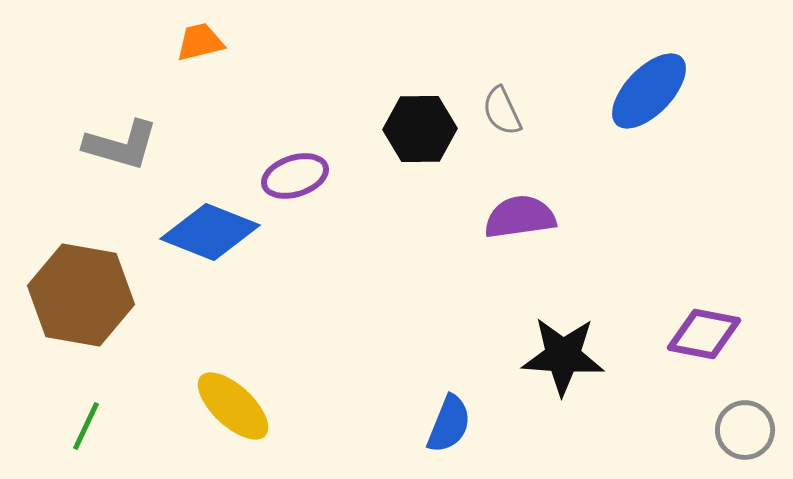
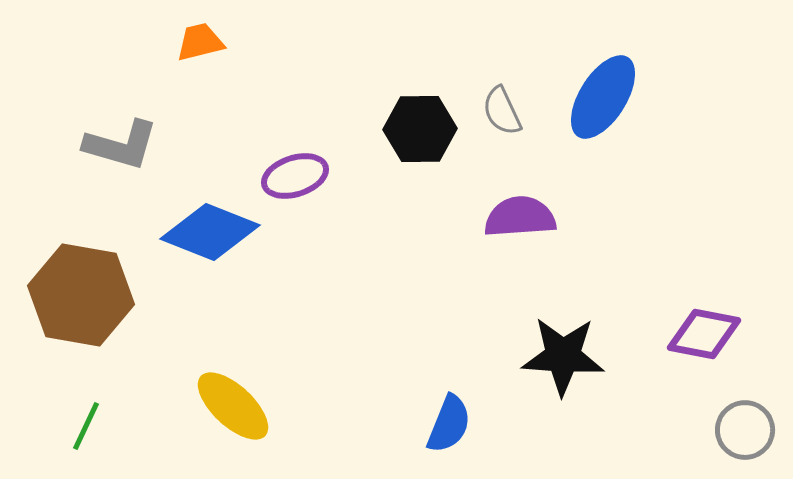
blue ellipse: moved 46 px left, 6 px down; rotated 12 degrees counterclockwise
purple semicircle: rotated 4 degrees clockwise
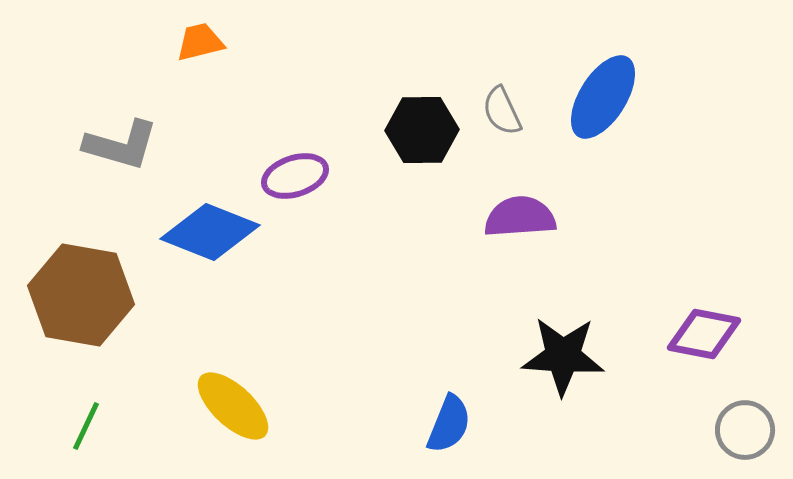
black hexagon: moved 2 px right, 1 px down
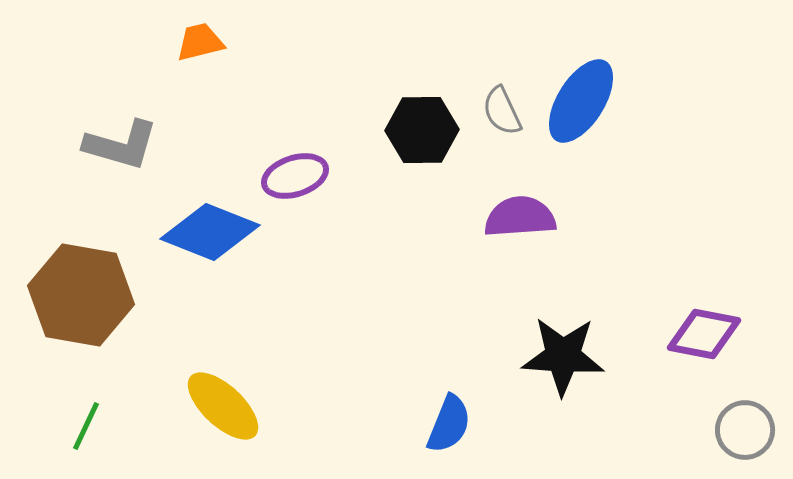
blue ellipse: moved 22 px left, 4 px down
yellow ellipse: moved 10 px left
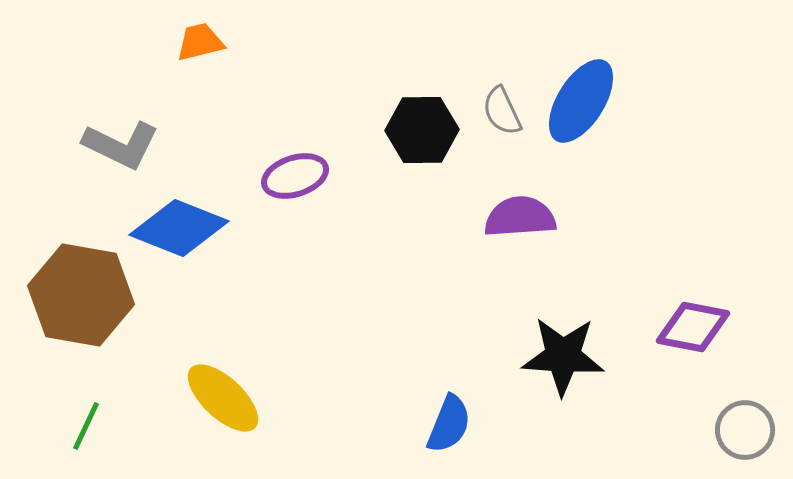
gray L-shape: rotated 10 degrees clockwise
blue diamond: moved 31 px left, 4 px up
purple diamond: moved 11 px left, 7 px up
yellow ellipse: moved 8 px up
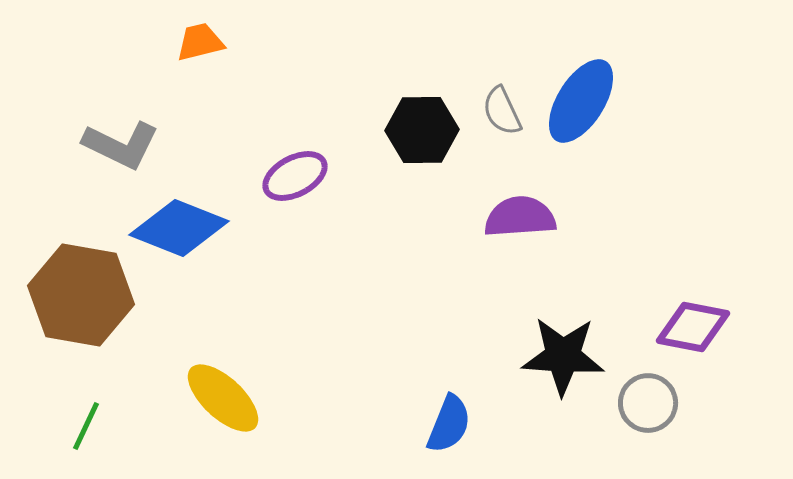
purple ellipse: rotated 10 degrees counterclockwise
gray circle: moved 97 px left, 27 px up
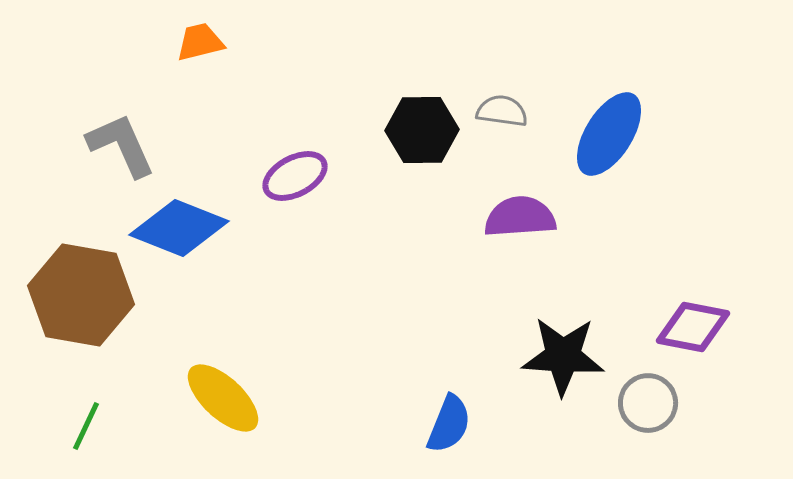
blue ellipse: moved 28 px right, 33 px down
gray semicircle: rotated 123 degrees clockwise
gray L-shape: rotated 140 degrees counterclockwise
